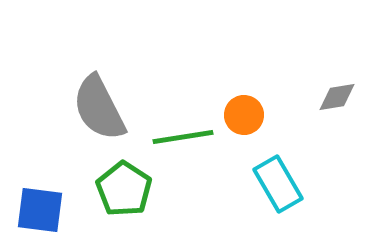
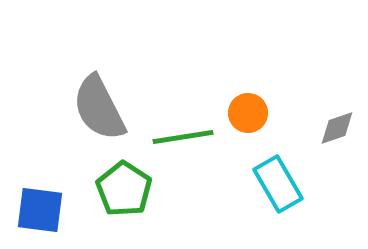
gray diamond: moved 31 px down; rotated 9 degrees counterclockwise
orange circle: moved 4 px right, 2 px up
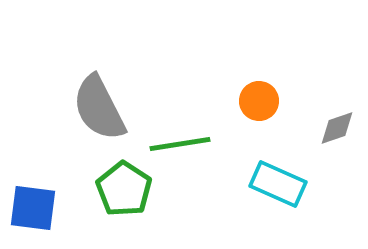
orange circle: moved 11 px right, 12 px up
green line: moved 3 px left, 7 px down
cyan rectangle: rotated 36 degrees counterclockwise
blue square: moved 7 px left, 2 px up
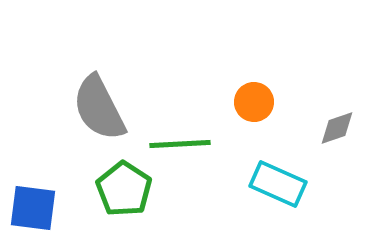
orange circle: moved 5 px left, 1 px down
green line: rotated 6 degrees clockwise
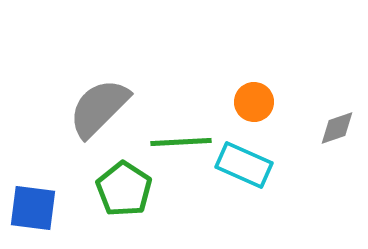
gray semicircle: rotated 72 degrees clockwise
green line: moved 1 px right, 2 px up
cyan rectangle: moved 34 px left, 19 px up
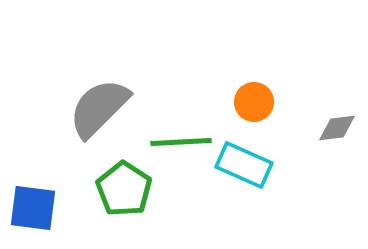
gray diamond: rotated 12 degrees clockwise
